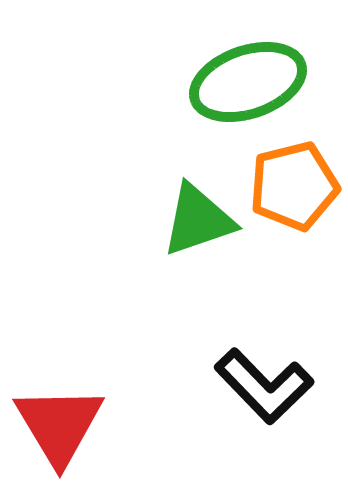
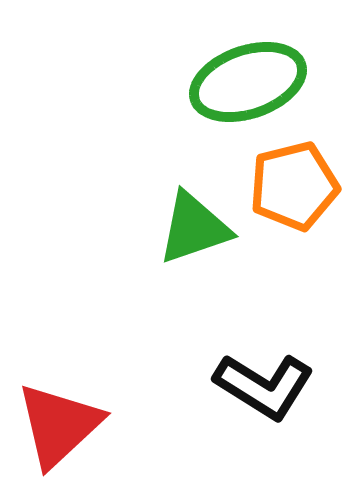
green triangle: moved 4 px left, 8 px down
black L-shape: rotated 14 degrees counterclockwise
red triangle: rotated 18 degrees clockwise
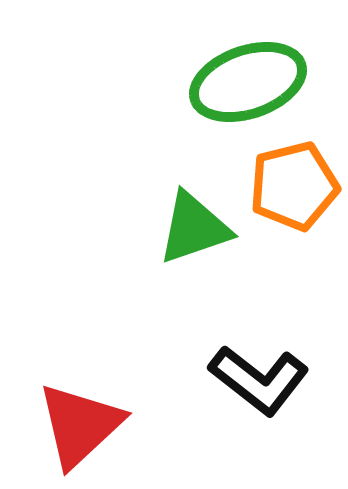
black L-shape: moved 5 px left, 6 px up; rotated 6 degrees clockwise
red triangle: moved 21 px right
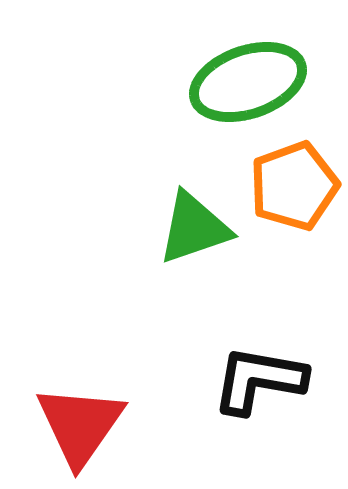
orange pentagon: rotated 6 degrees counterclockwise
black L-shape: rotated 152 degrees clockwise
red triangle: rotated 12 degrees counterclockwise
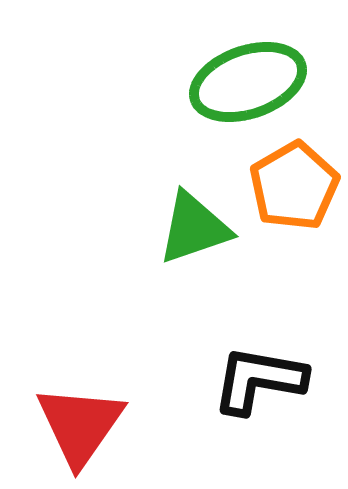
orange pentagon: rotated 10 degrees counterclockwise
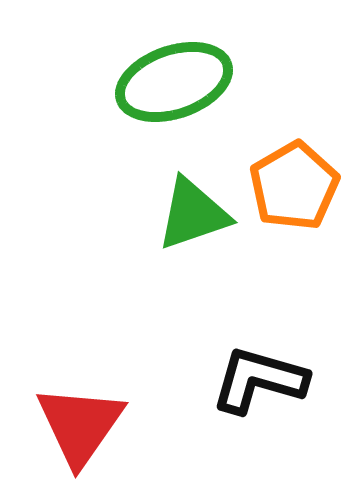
green ellipse: moved 74 px left
green triangle: moved 1 px left, 14 px up
black L-shape: rotated 6 degrees clockwise
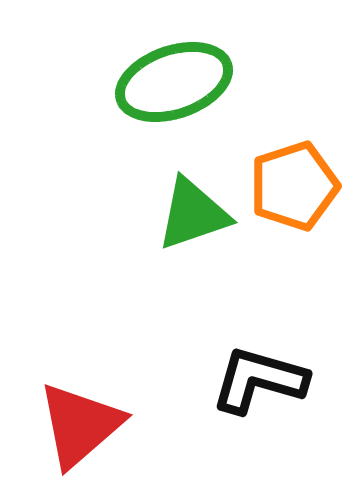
orange pentagon: rotated 12 degrees clockwise
red triangle: rotated 14 degrees clockwise
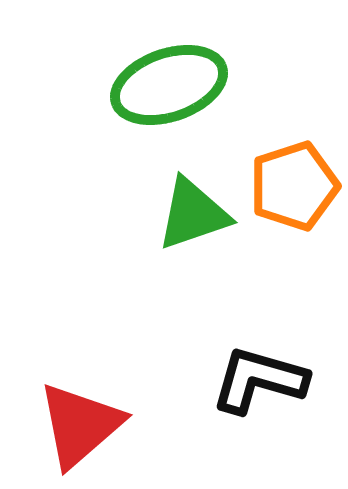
green ellipse: moved 5 px left, 3 px down
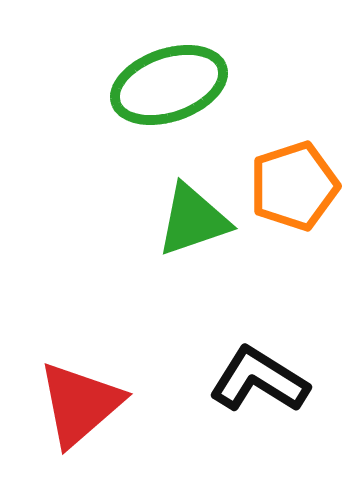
green triangle: moved 6 px down
black L-shape: rotated 16 degrees clockwise
red triangle: moved 21 px up
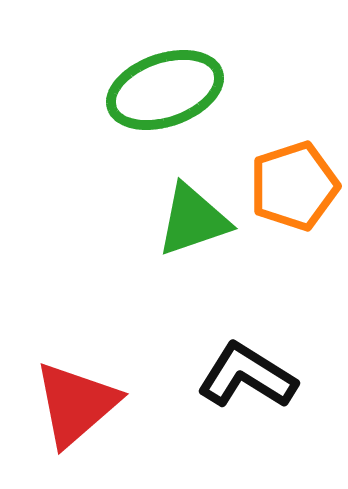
green ellipse: moved 4 px left, 5 px down
black L-shape: moved 12 px left, 4 px up
red triangle: moved 4 px left
